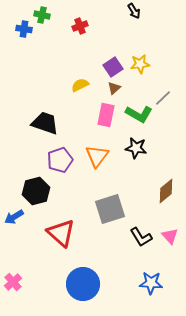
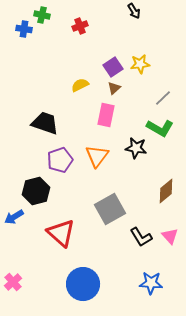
green L-shape: moved 21 px right, 14 px down
gray square: rotated 12 degrees counterclockwise
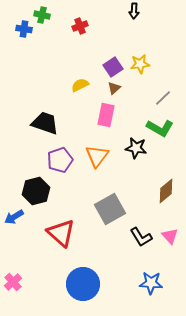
black arrow: rotated 35 degrees clockwise
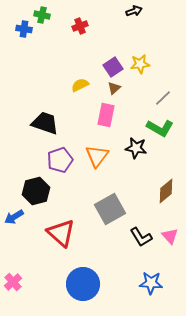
black arrow: rotated 112 degrees counterclockwise
